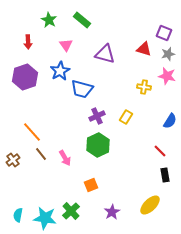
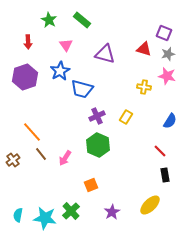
green hexagon: rotated 10 degrees counterclockwise
pink arrow: rotated 63 degrees clockwise
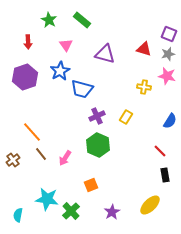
purple square: moved 5 px right, 1 px down
cyan star: moved 2 px right, 19 px up
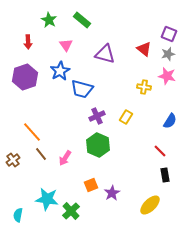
red triangle: rotated 21 degrees clockwise
purple star: moved 19 px up
